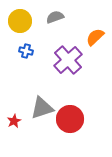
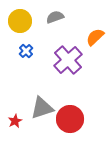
blue cross: rotated 32 degrees clockwise
red star: moved 1 px right
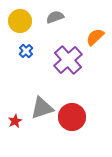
red circle: moved 2 px right, 2 px up
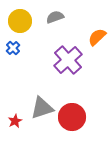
orange semicircle: moved 2 px right
blue cross: moved 13 px left, 3 px up
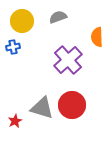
gray semicircle: moved 3 px right
yellow circle: moved 2 px right
orange semicircle: rotated 48 degrees counterclockwise
blue cross: moved 1 px up; rotated 32 degrees clockwise
gray triangle: rotated 35 degrees clockwise
red circle: moved 12 px up
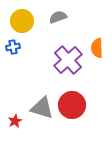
orange semicircle: moved 11 px down
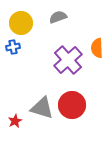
yellow circle: moved 1 px left, 2 px down
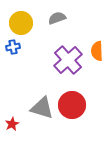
gray semicircle: moved 1 px left, 1 px down
orange semicircle: moved 3 px down
red star: moved 3 px left, 3 px down
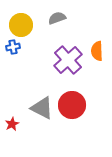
yellow circle: moved 2 px down
gray triangle: rotated 10 degrees clockwise
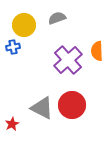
yellow circle: moved 3 px right
